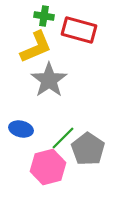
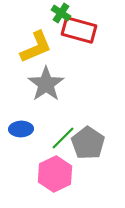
green cross: moved 17 px right, 3 px up; rotated 24 degrees clockwise
gray star: moved 3 px left, 4 px down
blue ellipse: rotated 15 degrees counterclockwise
gray pentagon: moved 6 px up
pink hexagon: moved 7 px right, 7 px down; rotated 12 degrees counterclockwise
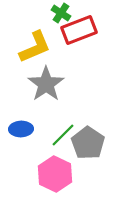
red rectangle: rotated 36 degrees counterclockwise
yellow L-shape: moved 1 px left
green line: moved 3 px up
pink hexagon: rotated 8 degrees counterclockwise
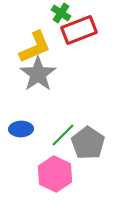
gray star: moved 8 px left, 10 px up
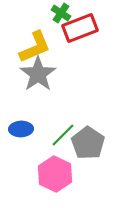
red rectangle: moved 1 px right, 2 px up
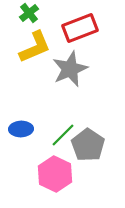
green cross: moved 32 px left; rotated 18 degrees clockwise
gray star: moved 32 px right, 5 px up; rotated 12 degrees clockwise
gray pentagon: moved 2 px down
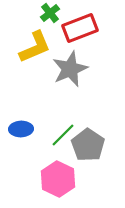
green cross: moved 21 px right
pink hexagon: moved 3 px right, 5 px down
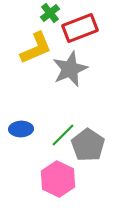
yellow L-shape: moved 1 px right, 1 px down
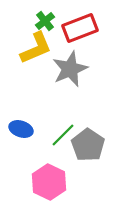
green cross: moved 5 px left, 8 px down
blue ellipse: rotated 20 degrees clockwise
pink hexagon: moved 9 px left, 3 px down
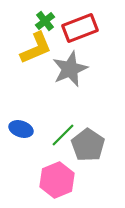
pink hexagon: moved 8 px right, 2 px up; rotated 12 degrees clockwise
